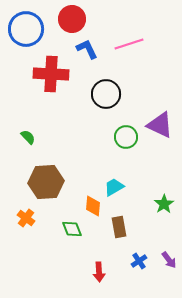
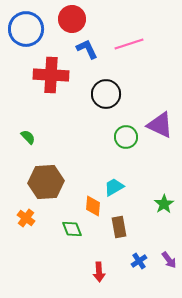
red cross: moved 1 px down
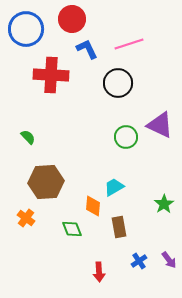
black circle: moved 12 px right, 11 px up
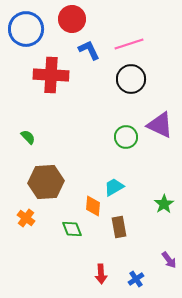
blue L-shape: moved 2 px right, 1 px down
black circle: moved 13 px right, 4 px up
blue cross: moved 3 px left, 18 px down
red arrow: moved 2 px right, 2 px down
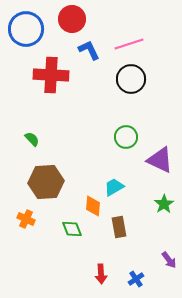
purple triangle: moved 35 px down
green semicircle: moved 4 px right, 2 px down
orange cross: moved 1 px down; rotated 12 degrees counterclockwise
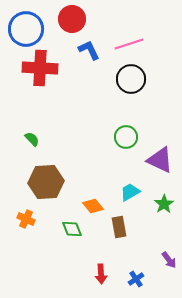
red cross: moved 11 px left, 7 px up
cyan trapezoid: moved 16 px right, 5 px down
orange diamond: rotated 45 degrees counterclockwise
